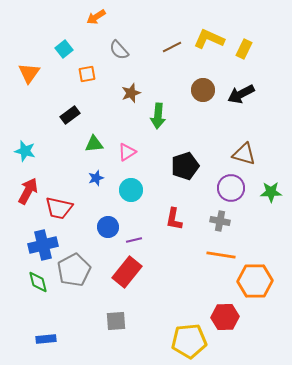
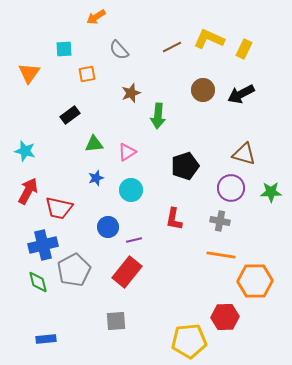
cyan square: rotated 36 degrees clockwise
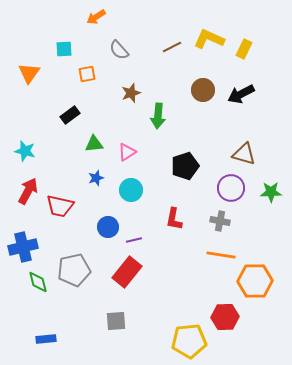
red trapezoid: moved 1 px right, 2 px up
blue cross: moved 20 px left, 2 px down
gray pentagon: rotated 16 degrees clockwise
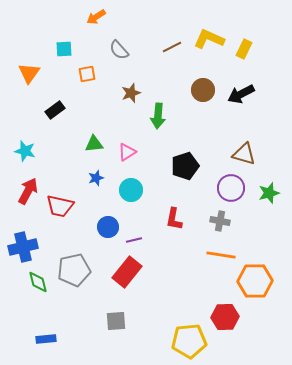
black rectangle: moved 15 px left, 5 px up
green star: moved 2 px left, 1 px down; rotated 15 degrees counterclockwise
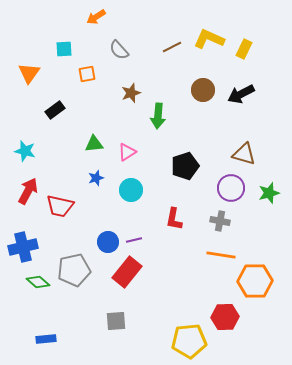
blue circle: moved 15 px down
green diamond: rotated 35 degrees counterclockwise
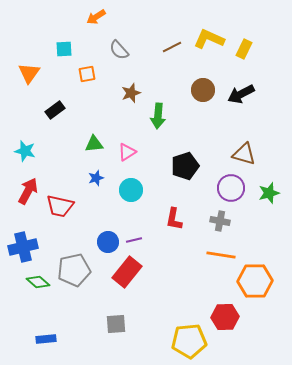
gray square: moved 3 px down
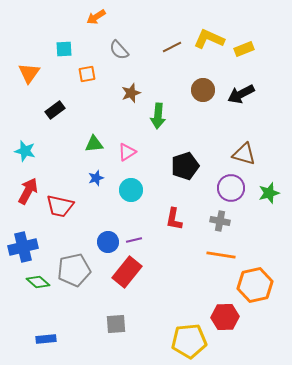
yellow rectangle: rotated 42 degrees clockwise
orange hexagon: moved 4 px down; rotated 12 degrees counterclockwise
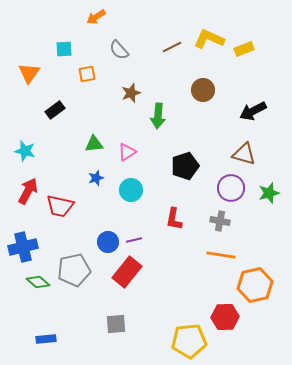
black arrow: moved 12 px right, 17 px down
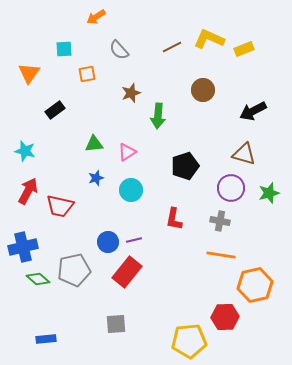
green diamond: moved 3 px up
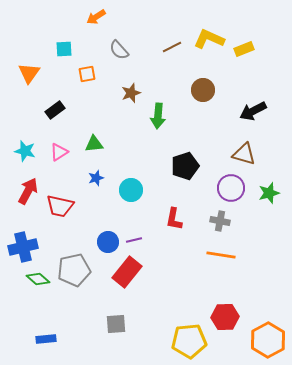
pink triangle: moved 68 px left
orange hexagon: moved 13 px right, 55 px down; rotated 16 degrees counterclockwise
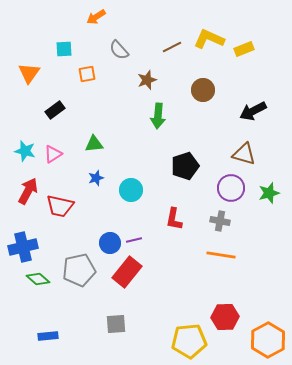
brown star: moved 16 px right, 13 px up
pink triangle: moved 6 px left, 2 px down
blue circle: moved 2 px right, 1 px down
gray pentagon: moved 5 px right
blue rectangle: moved 2 px right, 3 px up
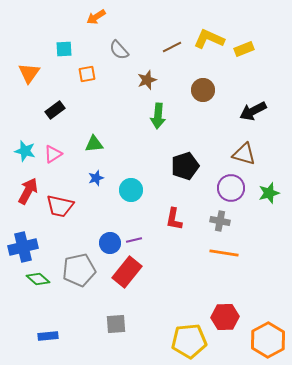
orange line: moved 3 px right, 2 px up
